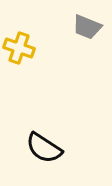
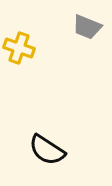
black semicircle: moved 3 px right, 2 px down
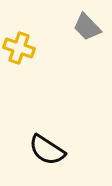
gray trapezoid: rotated 24 degrees clockwise
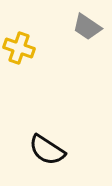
gray trapezoid: rotated 12 degrees counterclockwise
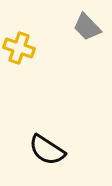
gray trapezoid: rotated 12 degrees clockwise
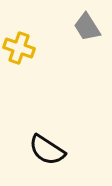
gray trapezoid: rotated 12 degrees clockwise
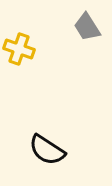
yellow cross: moved 1 px down
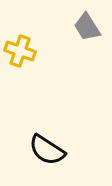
yellow cross: moved 1 px right, 2 px down
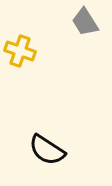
gray trapezoid: moved 2 px left, 5 px up
